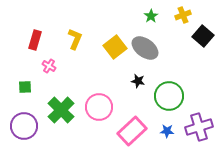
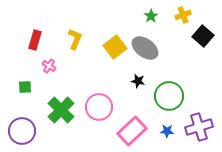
purple circle: moved 2 px left, 5 px down
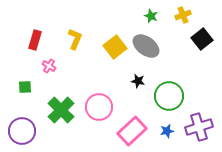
green star: rotated 16 degrees counterclockwise
black square: moved 1 px left, 3 px down; rotated 10 degrees clockwise
gray ellipse: moved 1 px right, 2 px up
blue star: rotated 16 degrees counterclockwise
